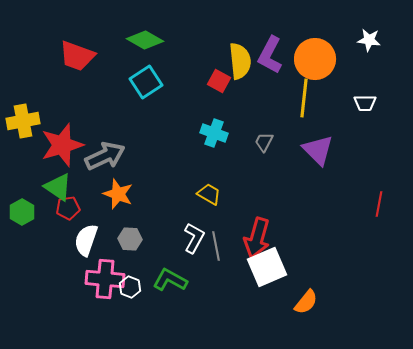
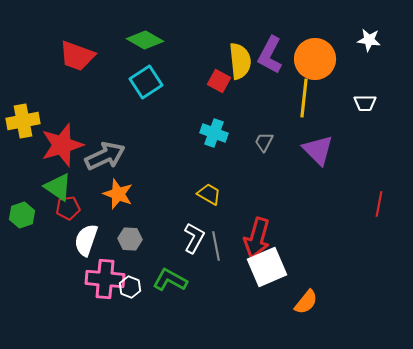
green hexagon: moved 3 px down; rotated 10 degrees clockwise
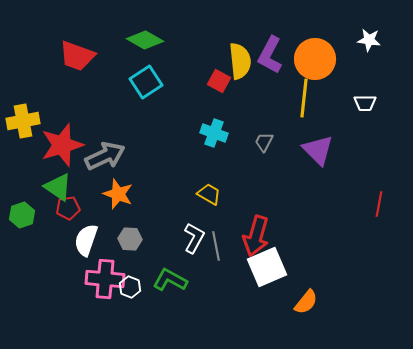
red arrow: moved 1 px left, 2 px up
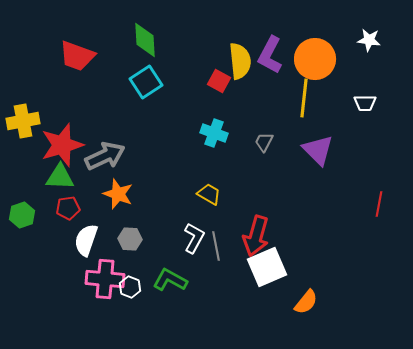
green diamond: rotated 57 degrees clockwise
green triangle: moved 2 px right, 10 px up; rotated 32 degrees counterclockwise
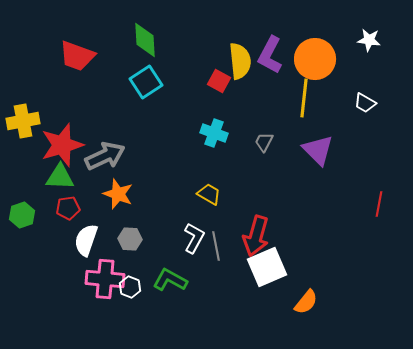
white trapezoid: rotated 30 degrees clockwise
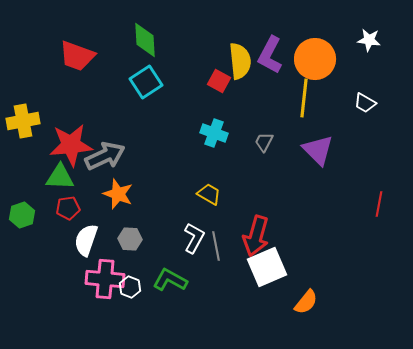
red star: moved 9 px right; rotated 12 degrees clockwise
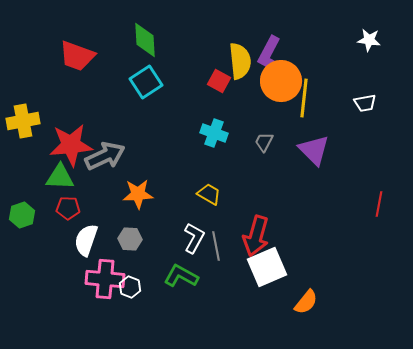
orange circle: moved 34 px left, 22 px down
white trapezoid: rotated 40 degrees counterclockwise
purple triangle: moved 4 px left
orange star: moved 20 px right; rotated 24 degrees counterclockwise
red pentagon: rotated 10 degrees clockwise
green L-shape: moved 11 px right, 4 px up
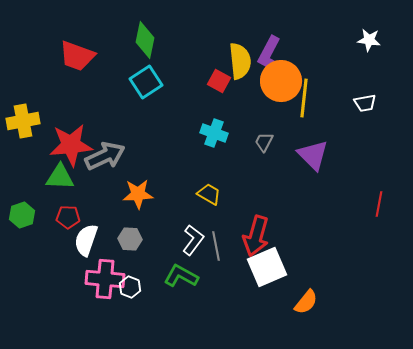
green diamond: rotated 15 degrees clockwise
purple triangle: moved 1 px left, 5 px down
red pentagon: moved 9 px down
white L-shape: moved 1 px left, 2 px down; rotated 8 degrees clockwise
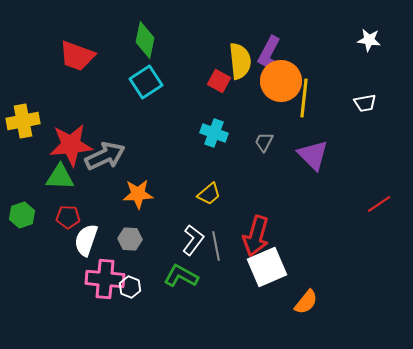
yellow trapezoid: rotated 110 degrees clockwise
red line: rotated 45 degrees clockwise
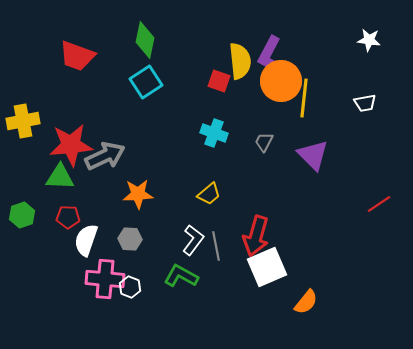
red square: rotated 10 degrees counterclockwise
